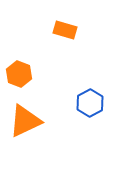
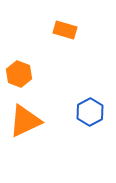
blue hexagon: moved 9 px down
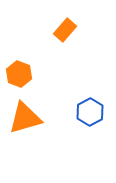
orange rectangle: rotated 65 degrees counterclockwise
orange triangle: moved 3 px up; rotated 9 degrees clockwise
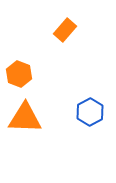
orange triangle: rotated 18 degrees clockwise
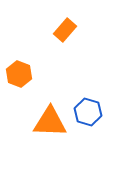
blue hexagon: moved 2 px left; rotated 16 degrees counterclockwise
orange triangle: moved 25 px right, 4 px down
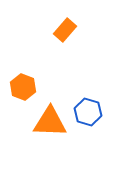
orange hexagon: moved 4 px right, 13 px down
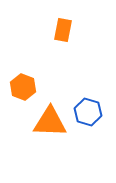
orange rectangle: moved 2 px left; rotated 30 degrees counterclockwise
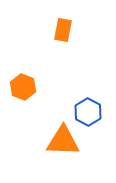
blue hexagon: rotated 12 degrees clockwise
orange triangle: moved 13 px right, 19 px down
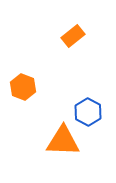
orange rectangle: moved 10 px right, 6 px down; rotated 40 degrees clockwise
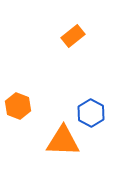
orange hexagon: moved 5 px left, 19 px down
blue hexagon: moved 3 px right, 1 px down
